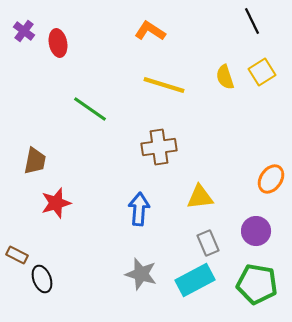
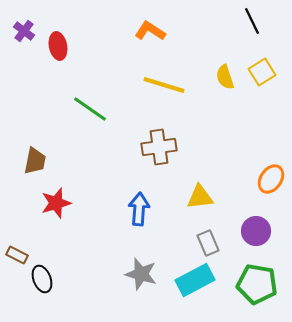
red ellipse: moved 3 px down
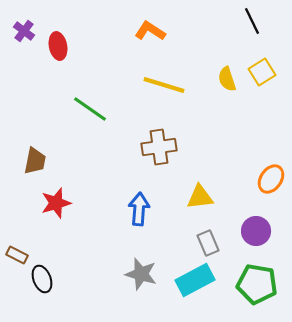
yellow semicircle: moved 2 px right, 2 px down
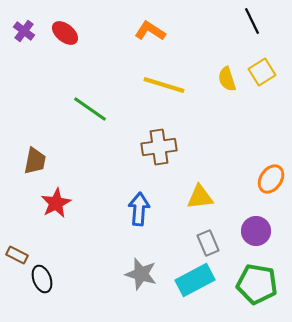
red ellipse: moved 7 px right, 13 px up; rotated 40 degrees counterclockwise
red star: rotated 12 degrees counterclockwise
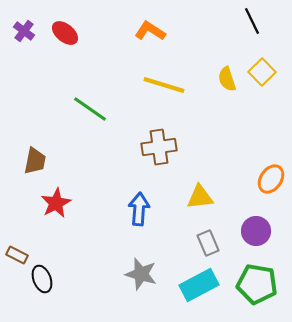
yellow square: rotated 12 degrees counterclockwise
cyan rectangle: moved 4 px right, 5 px down
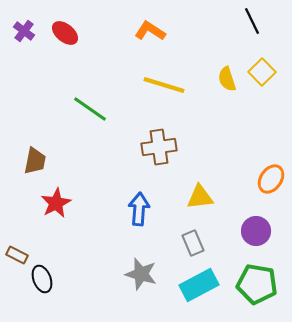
gray rectangle: moved 15 px left
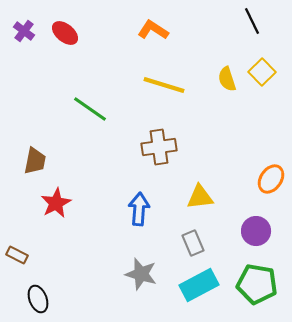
orange L-shape: moved 3 px right, 1 px up
black ellipse: moved 4 px left, 20 px down
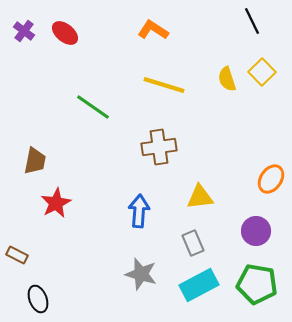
green line: moved 3 px right, 2 px up
blue arrow: moved 2 px down
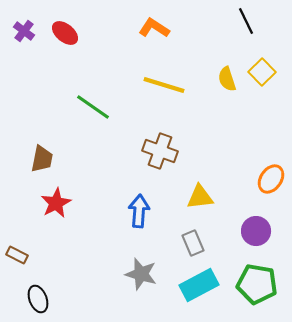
black line: moved 6 px left
orange L-shape: moved 1 px right, 2 px up
brown cross: moved 1 px right, 4 px down; rotated 28 degrees clockwise
brown trapezoid: moved 7 px right, 2 px up
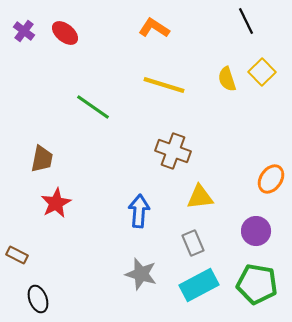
brown cross: moved 13 px right
